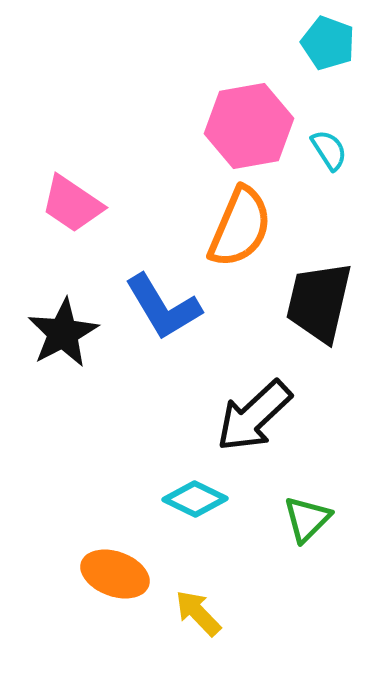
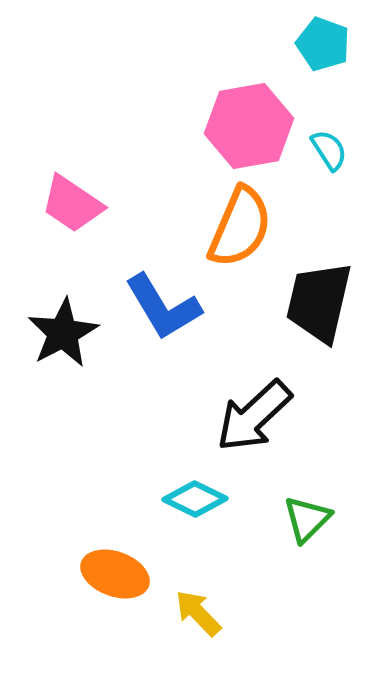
cyan pentagon: moved 5 px left, 1 px down
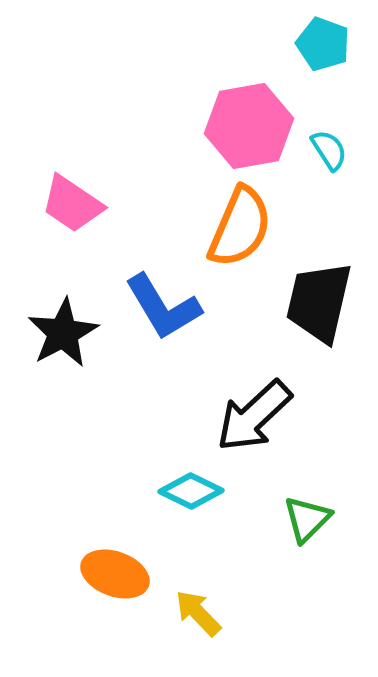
cyan diamond: moved 4 px left, 8 px up
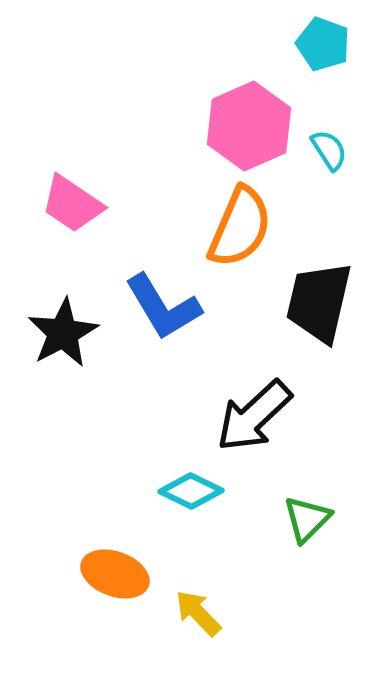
pink hexagon: rotated 14 degrees counterclockwise
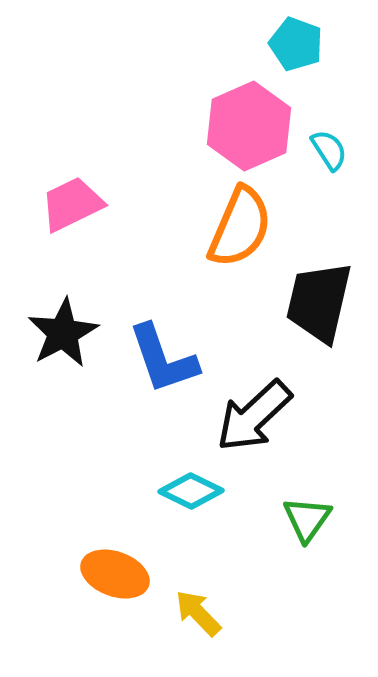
cyan pentagon: moved 27 px left
pink trapezoid: rotated 120 degrees clockwise
blue L-shape: moved 52 px down; rotated 12 degrees clockwise
green triangle: rotated 10 degrees counterclockwise
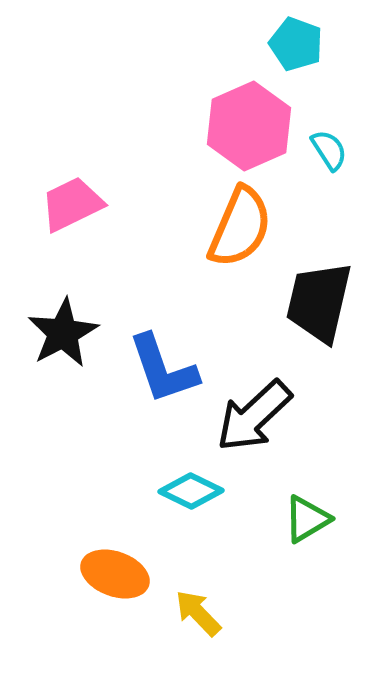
blue L-shape: moved 10 px down
green triangle: rotated 24 degrees clockwise
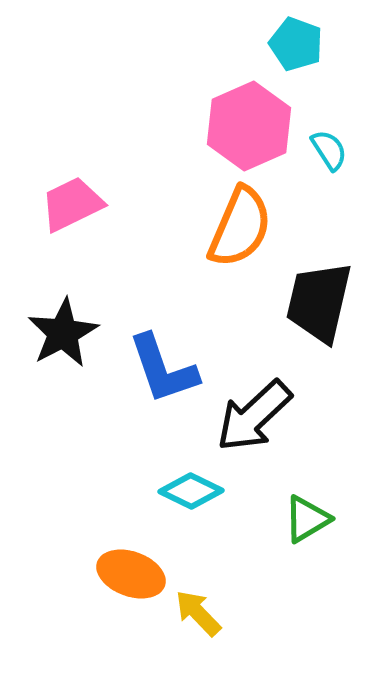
orange ellipse: moved 16 px right
